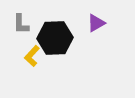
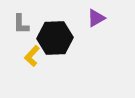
purple triangle: moved 5 px up
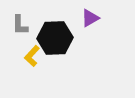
purple triangle: moved 6 px left
gray L-shape: moved 1 px left, 1 px down
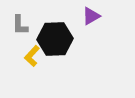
purple triangle: moved 1 px right, 2 px up
black hexagon: moved 1 px down
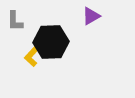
gray L-shape: moved 5 px left, 4 px up
black hexagon: moved 4 px left, 3 px down
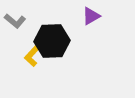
gray L-shape: rotated 50 degrees counterclockwise
black hexagon: moved 1 px right, 1 px up
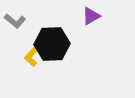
black hexagon: moved 3 px down
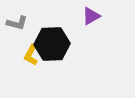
gray L-shape: moved 2 px right, 2 px down; rotated 25 degrees counterclockwise
yellow L-shape: moved 1 px left, 1 px up; rotated 15 degrees counterclockwise
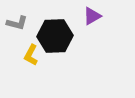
purple triangle: moved 1 px right
black hexagon: moved 3 px right, 8 px up
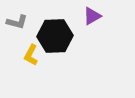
gray L-shape: moved 1 px up
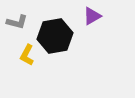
black hexagon: rotated 8 degrees counterclockwise
yellow L-shape: moved 4 px left
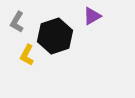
gray L-shape: rotated 105 degrees clockwise
black hexagon: rotated 8 degrees counterclockwise
